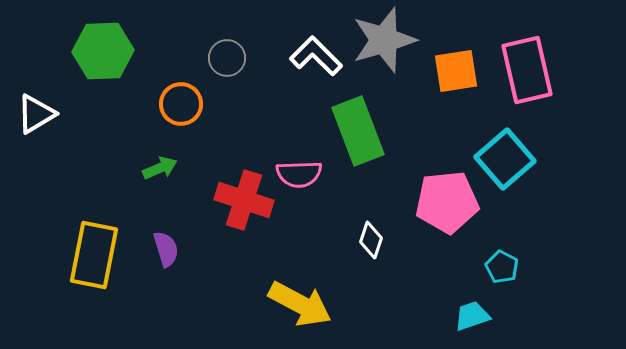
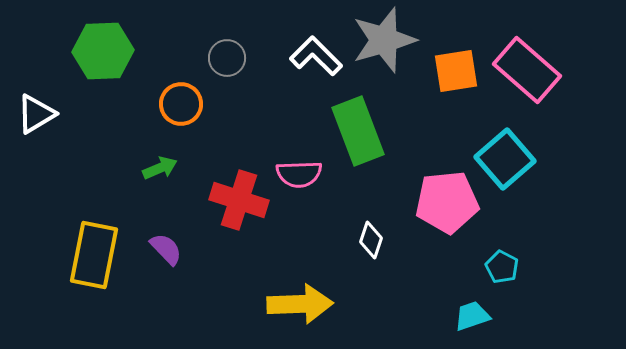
pink rectangle: rotated 36 degrees counterclockwise
red cross: moved 5 px left
purple semicircle: rotated 27 degrees counterclockwise
yellow arrow: rotated 30 degrees counterclockwise
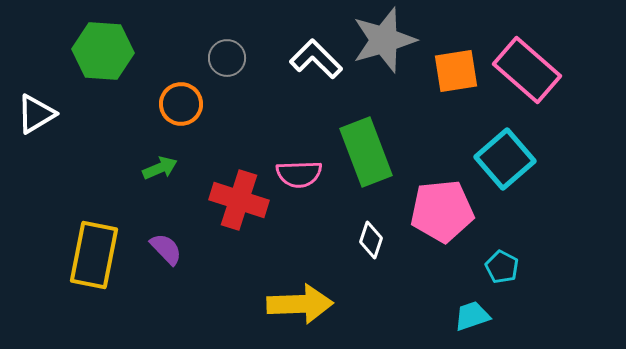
green hexagon: rotated 6 degrees clockwise
white L-shape: moved 3 px down
green rectangle: moved 8 px right, 21 px down
pink pentagon: moved 5 px left, 9 px down
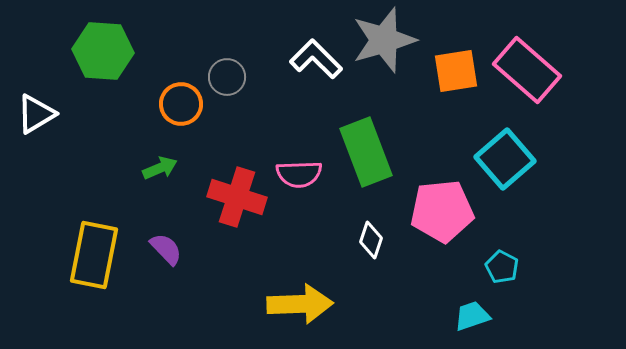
gray circle: moved 19 px down
red cross: moved 2 px left, 3 px up
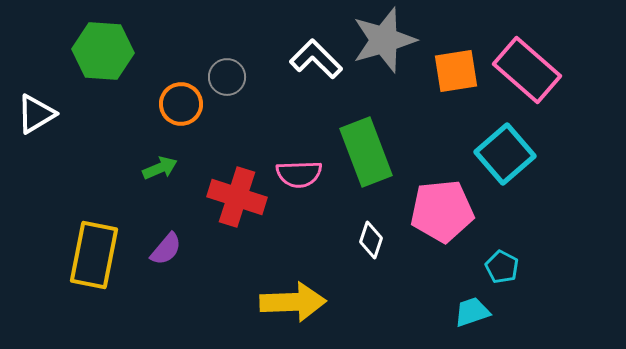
cyan square: moved 5 px up
purple semicircle: rotated 84 degrees clockwise
yellow arrow: moved 7 px left, 2 px up
cyan trapezoid: moved 4 px up
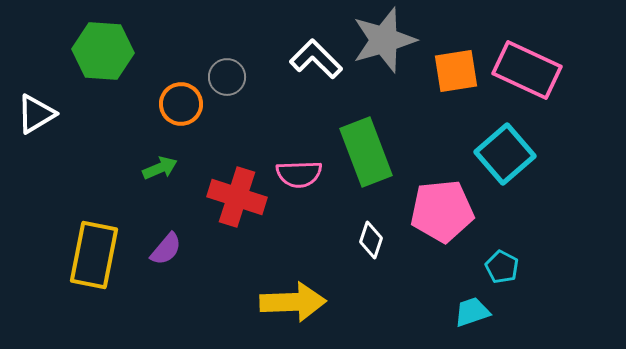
pink rectangle: rotated 16 degrees counterclockwise
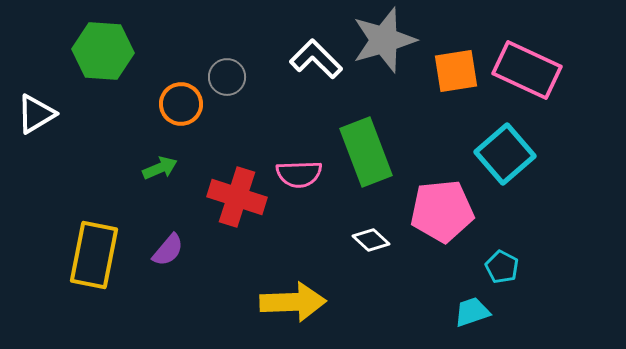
white diamond: rotated 66 degrees counterclockwise
purple semicircle: moved 2 px right, 1 px down
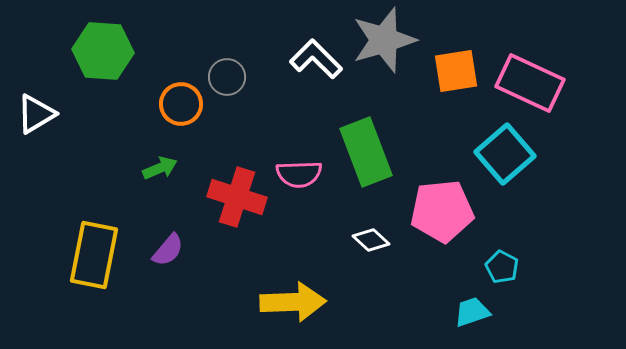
pink rectangle: moved 3 px right, 13 px down
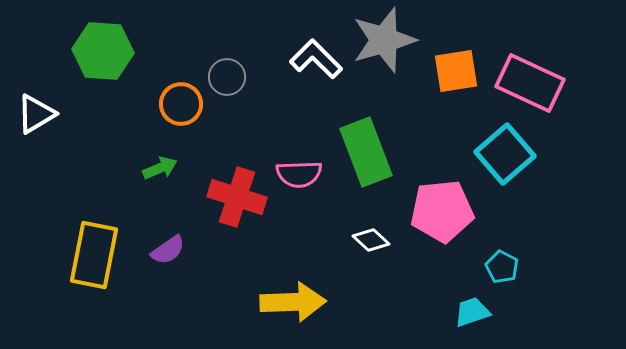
purple semicircle: rotated 15 degrees clockwise
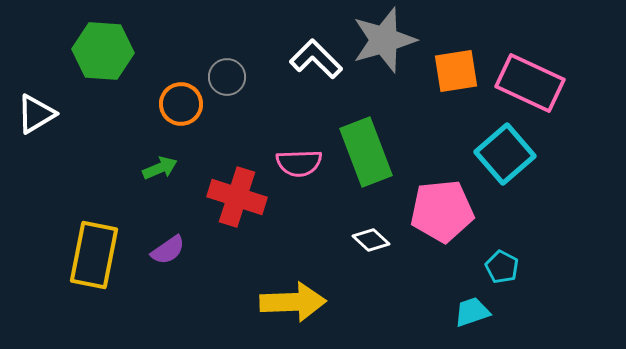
pink semicircle: moved 11 px up
